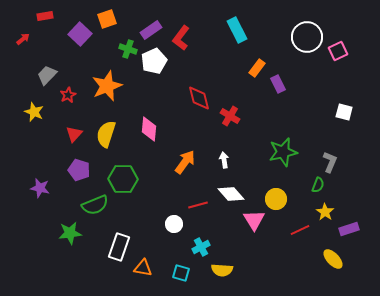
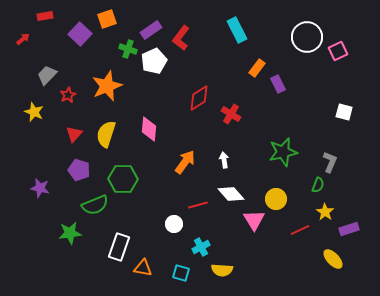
red diamond at (199, 98): rotated 72 degrees clockwise
red cross at (230, 116): moved 1 px right, 2 px up
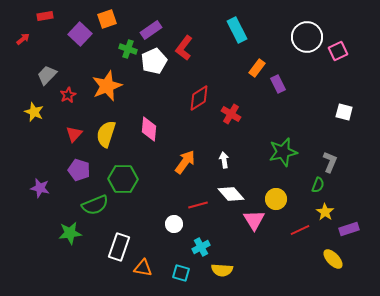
red L-shape at (181, 38): moved 3 px right, 10 px down
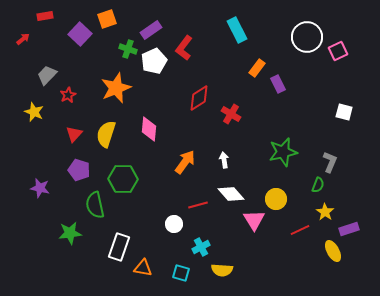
orange star at (107, 86): moved 9 px right, 2 px down
green semicircle at (95, 205): rotated 100 degrees clockwise
yellow ellipse at (333, 259): moved 8 px up; rotated 15 degrees clockwise
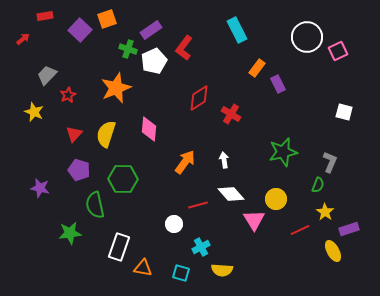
purple square at (80, 34): moved 4 px up
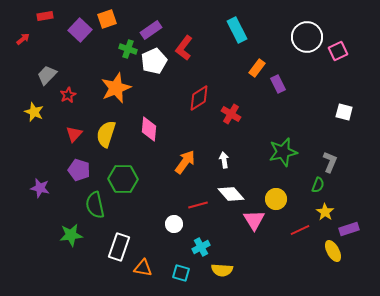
green star at (70, 233): moved 1 px right, 2 px down
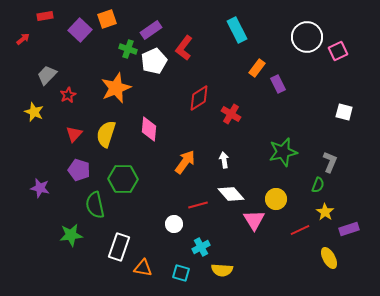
yellow ellipse at (333, 251): moved 4 px left, 7 px down
